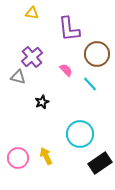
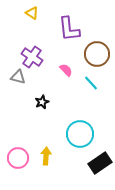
yellow triangle: rotated 24 degrees clockwise
purple cross: rotated 15 degrees counterclockwise
cyan line: moved 1 px right, 1 px up
yellow arrow: rotated 30 degrees clockwise
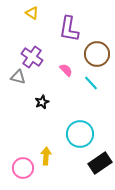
purple L-shape: rotated 16 degrees clockwise
pink circle: moved 5 px right, 10 px down
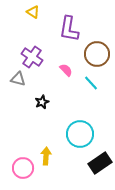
yellow triangle: moved 1 px right, 1 px up
gray triangle: moved 2 px down
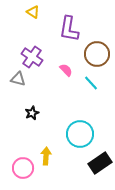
black star: moved 10 px left, 11 px down
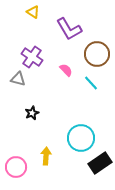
purple L-shape: rotated 40 degrees counterclockwise
cyan circle: moved 1 px right, 4 px down
pink circle: moved 7 px left, 1 px up
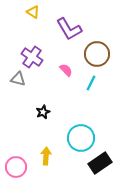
cyan line: rotated 70 degrees clockwise
black star: moved 11 px right, 1 px up
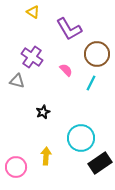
gray triangle: moved 1 px left, 2 px down
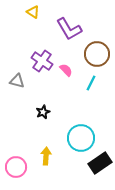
purple cross: moved 10 px right, 4 px down
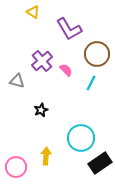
purple cross: rotated 15 degrees clockwise
black star: moved 2 px left, 2 px up
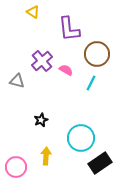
purple L-shape: rotated 24 degrees clockwise
pink semicircle: rotated 16 degrees counterclockwise
black star: moved 10 px down
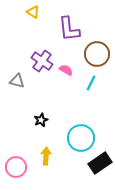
purple cross: rotated 15 degrees counterclockwise
